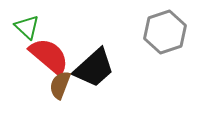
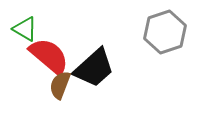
green triangle: moved 2 px left, 2 px down; rotated 12 degrees counterclockwise
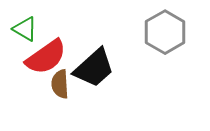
gray hexagon: rotated 12 degrees counterclockwise
red semicircle: moved 3 px left, 1 px down; rotated 105 degrees clockwise
brown semicircle: moved 1 px up; rotated 24 degrees counterclockwise
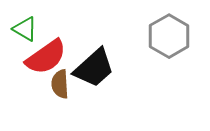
gray hexagon: moved 4 px right, 4 px down
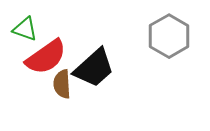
green triangle: rotated 12 degrees counterclockwise
brown semicircle: moved 2 px right
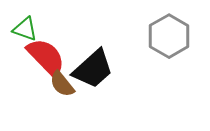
red semicircle: rotated 99 degrees counterclockwise
black trapezoid: moved 1 px left, 1 px down
brown semicircle: rotated 36 degrees counterclockwise
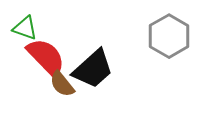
green triangle: moved 1 px up
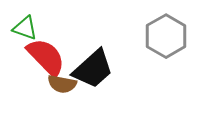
gray hexagon: moved 3 px left
brown semicircle: rotated 40 degrees counterclockwise
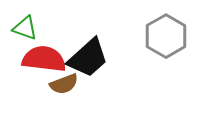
red semicircle: moved 2 px left, 2 px down; rotated 39 degrees counterclockwise
black trapezoid: moved 5 px left, 11 px up
brown semicircle: moved 2 px right; rotated 32 degrees counterclockwise
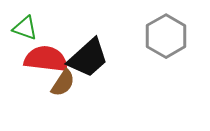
red semicircle: moved 2 px right
brown semicircle: moved 1 px left, 1 px up; rotated 36 degrees counterclockwise
